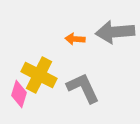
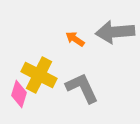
orange arrow: rotated 30 degrees clockwise
gray L-shape: moved 1 px left
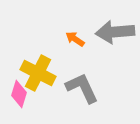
yellow cross: moved 1 px left, 2 px up
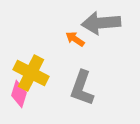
gray arrow: moved 14 px left, 9 px up
yellow cross: moved 7 px left
gray L-shape: rotated 135 degrees counterclockwise
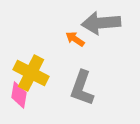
pink diamond: moved 1 px down; rotated 8 degrees counterclockwise
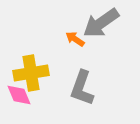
gray arrow: rotated 30 degrees counterclockwise
yellow cross: rotated 36 degrees counterclockwise
pink diamond: rotated 32 degrees counterclockwise
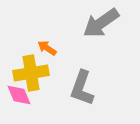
orange arrow: moved 28 px left, 9 px down
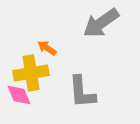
gray L-shape: moved 4 px down; rotated 24 degrees counterclockwise
